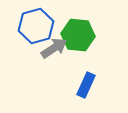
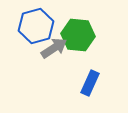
blue rectangle: moved 4 px right, 2 px up
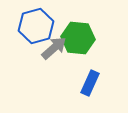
green hexagon: moved 3 px down
gray arrow: rotated 8 degrees counterclockwise
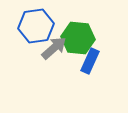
blue hexagon: rotated 8 degrees clockwise
blue rectangle: moved 22 px up
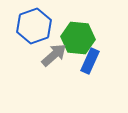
blue hexagon: moved 2 px left; rotated 12 degrees counterclockwise
gray arrow: moved 7 px down
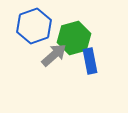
green hexagon: moved 4 px left; rotated 20 degrees counterclockwise
blue rectangle: rotated 35 degrees counterclockwise
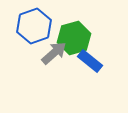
gray arrow: moved 2 px up
blue rectangle: rotated 40 degrees counterclockwise
